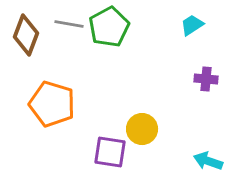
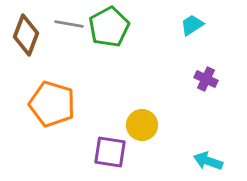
purple cross: rotated 20 degrees clockwise
yellow circle: moved 4 px up
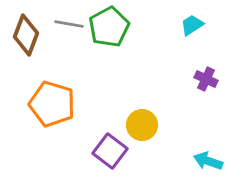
purple square: moved 1 px up; rotated 28 degrees clockwise
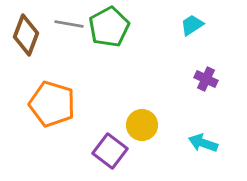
cyan arrow: moved 5 px left, 18 px up
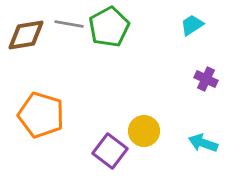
brown diamond: rotated 60 degrees clockwise
orange pentagon: moved 11 px left, 11 px down
yellow circle: moved 2 px right, 6 px down
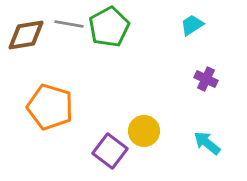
orange pentagon: moved 9 px right, 8 px up
cyan arrow: moved 4 px right; rotated 20 degrees clockwise
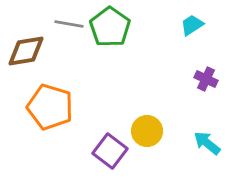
green pentagon: moved 1 px right; rotated 9 degrees counterclockwise
brown diamond: moved 16 px down
yellow circle: moved 3 px right
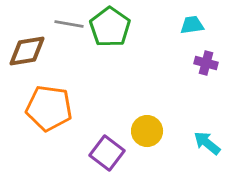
cyan trapezoid: rotated 25 degrees clockwise
brown diamond: moved 1 px right
purple cross: moved 16 px up; rotated 10 degrees counterclockwise
orange pentagon: moved 1 px left, 1 px down; rotated 9 degrees counterclockwise
purple square: moved 3 px left, 2 px down
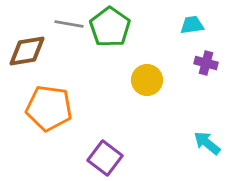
yellow circle: moved 51 px up
purple square: moved 2 px left, 5 px down
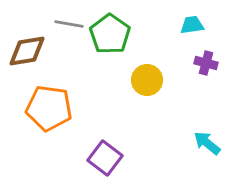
green pentagon: moved 7 px down
